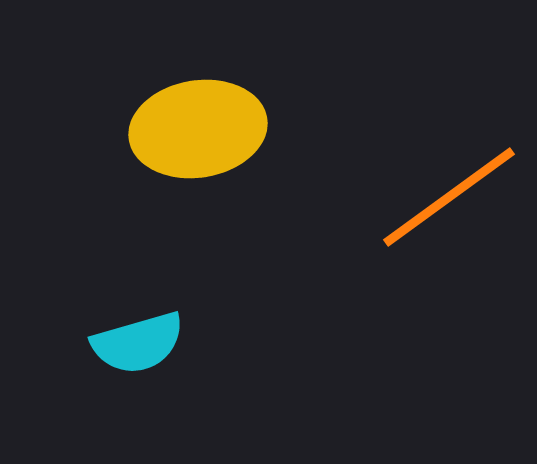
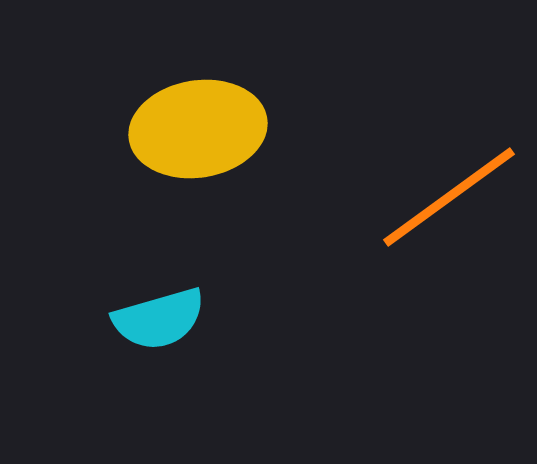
cyan semicircle: moved 21 px right, 24 px up
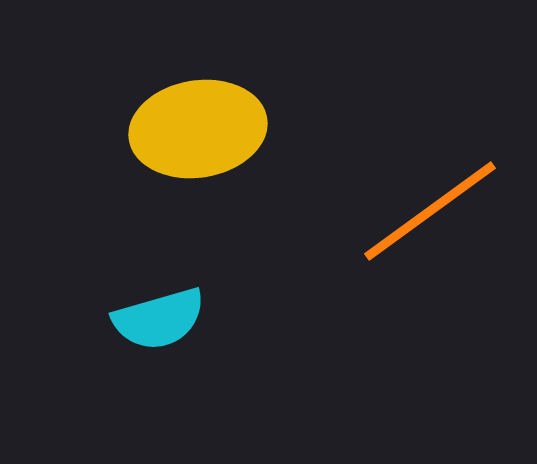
orange line: moved 19 px left, 14 px down
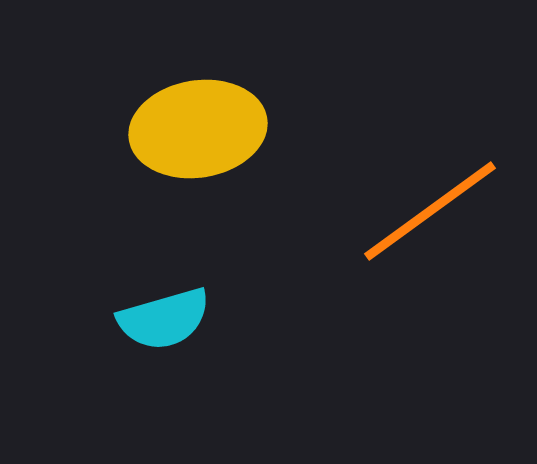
cyan semicircle: moved 5 px right
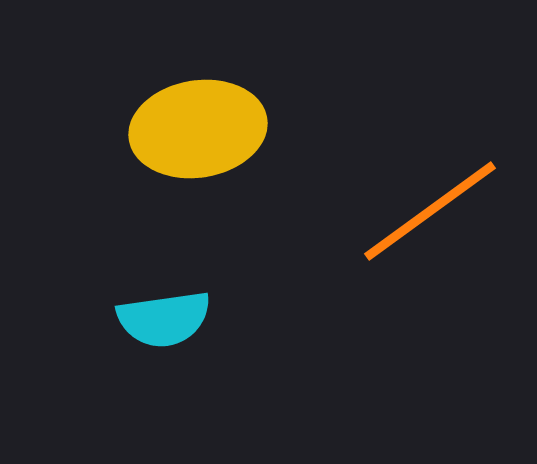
cyan semicircle: rotated 8 degrees clockwise
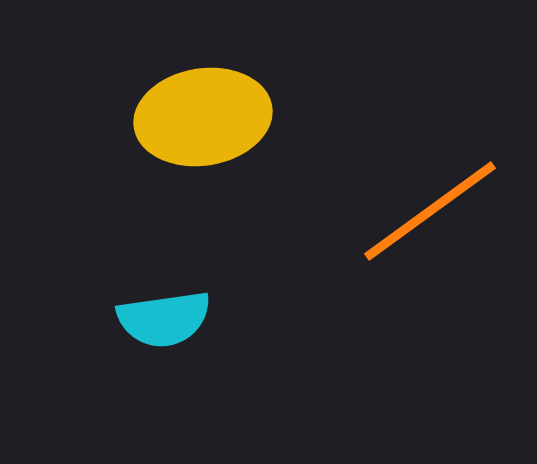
yellow ellipse: moved 5 px right, 12 px up
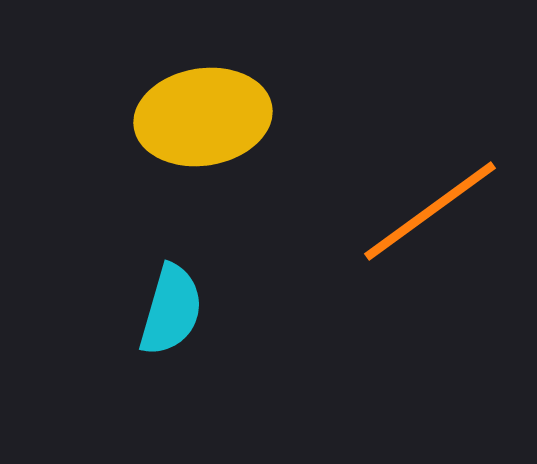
cyan semicircle: moved 7 px right, 9 px up; rotated 66 degrees counterclockwise
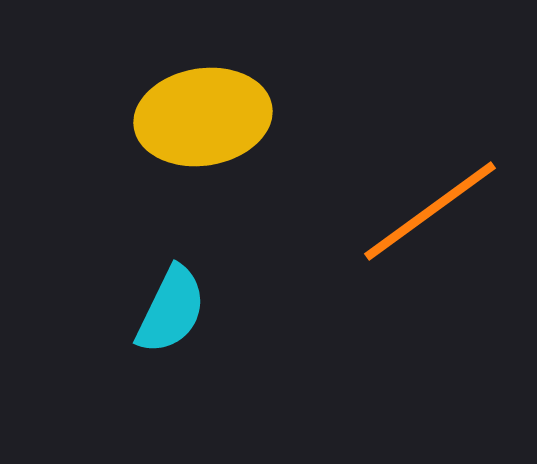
cyan semicircle: rotated 10 degrees clockwise
